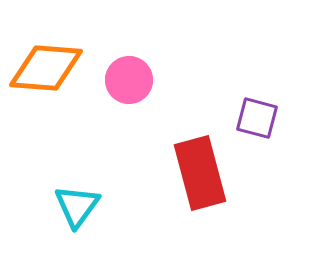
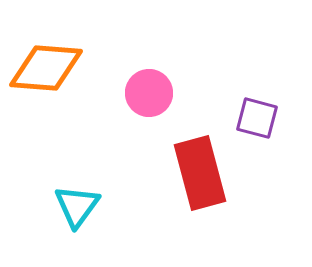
pink circle: moved 20 px right, 13 px down
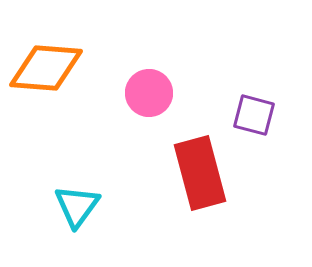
purple square: moved 3 px left, 3 px up
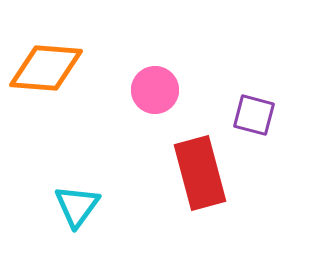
pink circle: moved 6 px right, 3 px up
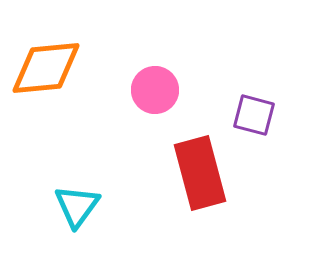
orange diamond: rotated 10 degrees counterclockwise
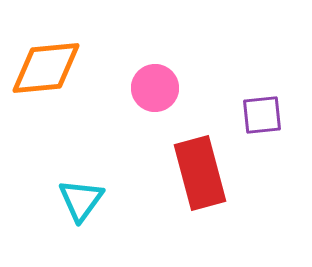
pink circle: moved 2 px up
purple square: moved 8 px right; rotated 21 degrees counterclockwise
cyan triangle: moved 4 px right, 6 px up
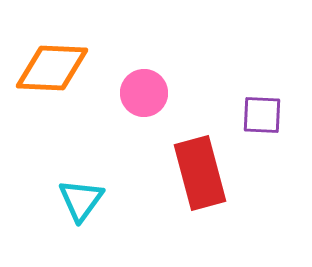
orange diamond: moved 6 px right; rotated 8 degrees clockwise
pink circle: moved 11 px left, 5 px down
purple square: rotated 9 degrees clockwise
